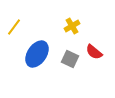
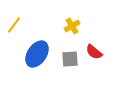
yellow line: moved 2 px up
gray square: rotated 30 degrees counterclockwise
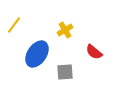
yellow cross: moved 7 px left, 4 px down
gray square: moved 5 px left, 13 px down
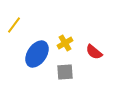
yellow cross: moved 13 px down
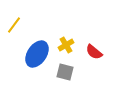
yellow cross: moved 1 px right, 2 px down
gray square: rotated 18 degrees clockwise
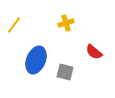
yellow cross: moved 22 px up; rotated 14 degrees clockwise
blue ellipse: moved 1 px left, 6 px down; rotated 12 degrees counterclockwise
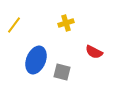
red semicircle: rotated 12 degrees counterclockwise
gray square: moved 3 px left
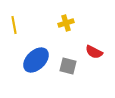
yellow line: rotated 48 degrees counterclockwise
blue ellipse: rotated 24 degrees clockwise
gray square: moved 6 px right, 6 px up
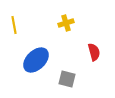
red semicircle: rotated 132 degrees counterclockwise
gray square: moved 1 px left, 13 px down
